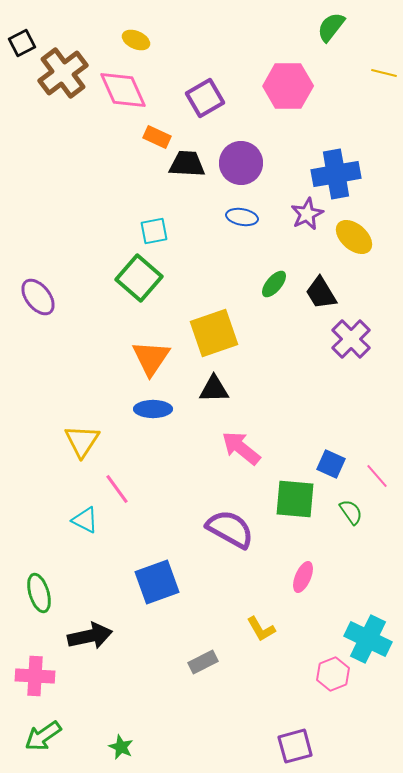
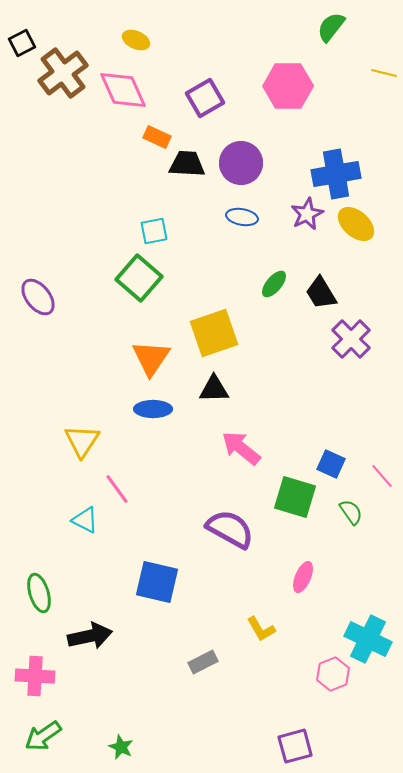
yellow ellipse at (354, 237): moved 2 px right, 13 px up
pink line at (377, 476): moved 5 px right
green square at (295, 499): moved 2 px up; rotated 12 degrees clockwise
blue square at (157, 582): rotated 33 degrees clockwise
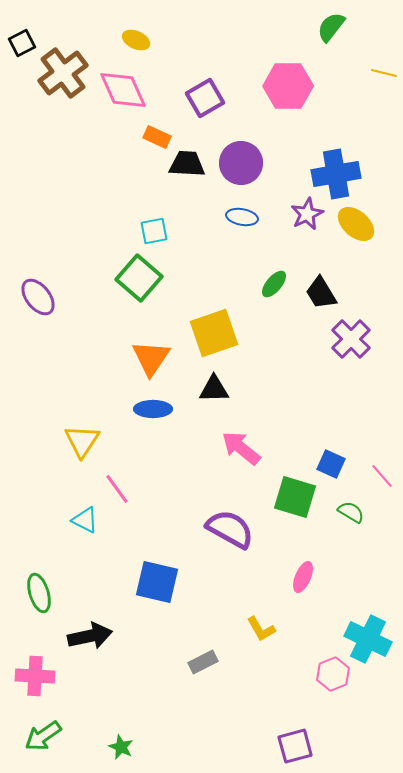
green semicircle at (351, 512): rotated 24 degrees counterclockwise
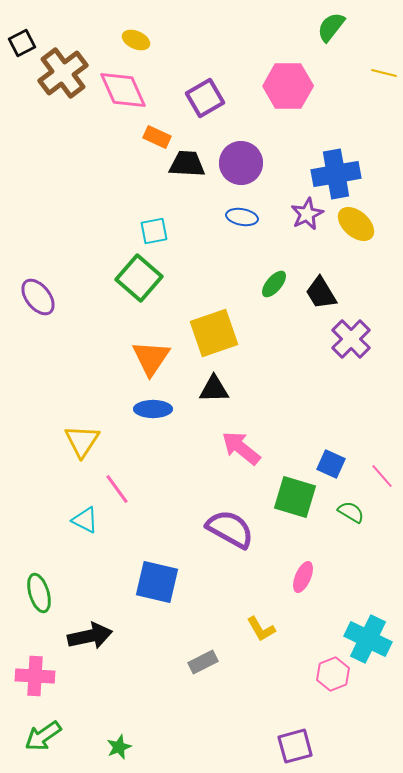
green star at (121, 747): moved 2 px left; rotated 25 degrees clockwise
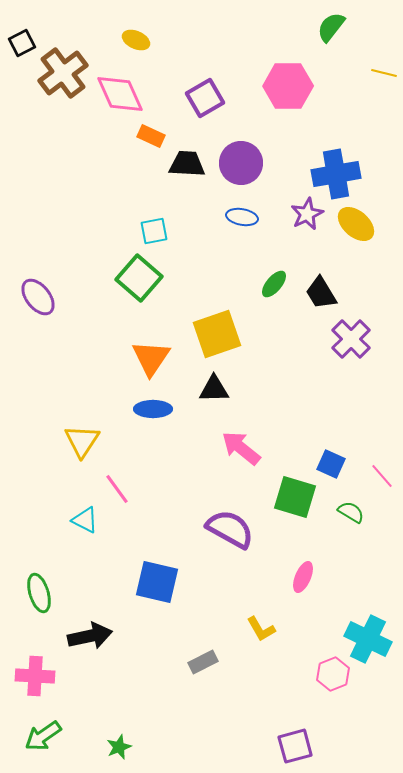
pink diamond at (123, 90): moved 3 px left, 4 px down
orange rectangle at (157, 137): moved 6 px left, 1 px up
yellow square at (214, 333): moved 3 px right, 1 px down
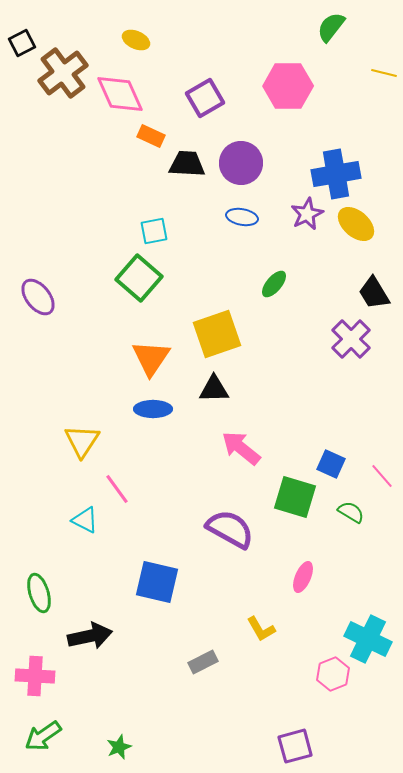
black trapezoid at (321, 293): moved 53 px right
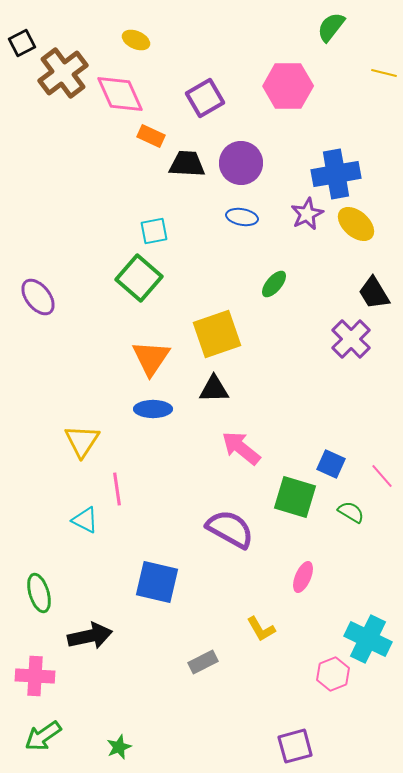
pink line at (117, 489): rotated 28 degrees clockwise
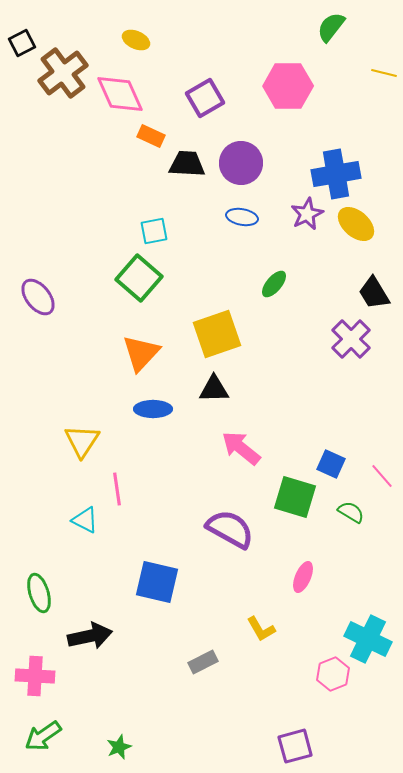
orange triangle at (151, 358): moved 10 px left, 5 px up; rotated 9 degrees clockwise
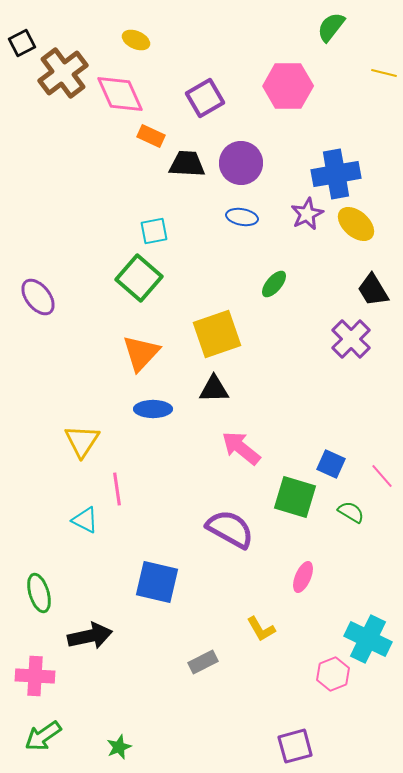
black trapezoid at (374, 293): moved 1 px left, 3 px up
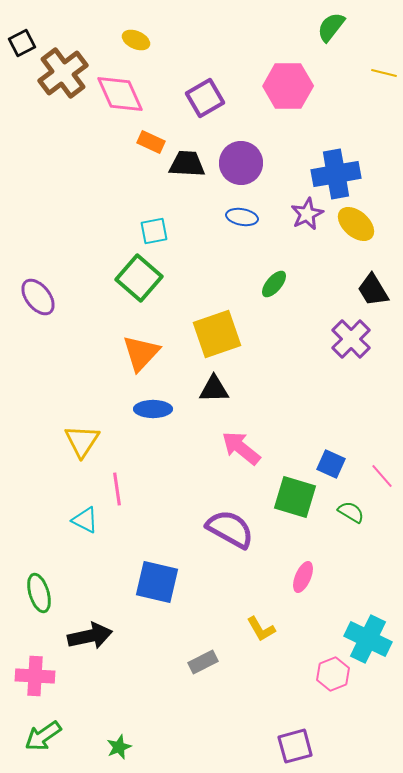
orange rectangle at (151, 136): moved 6 px down
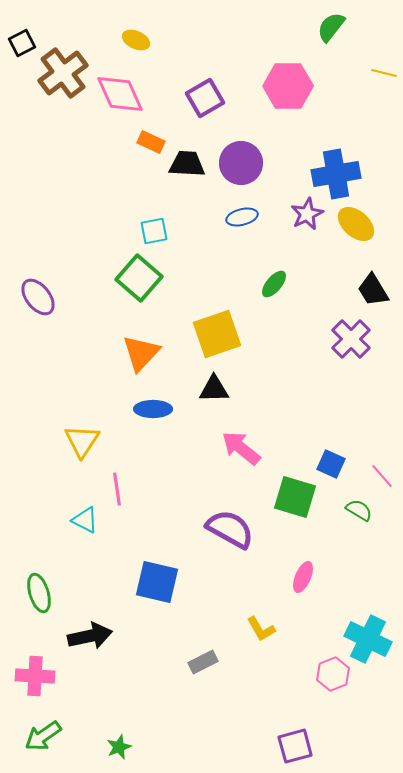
blue ellipse at (242, 217): rotated 24 degrees counterclockwise
green semicircle at (351, 512): moved 8 px right, 2 px up
